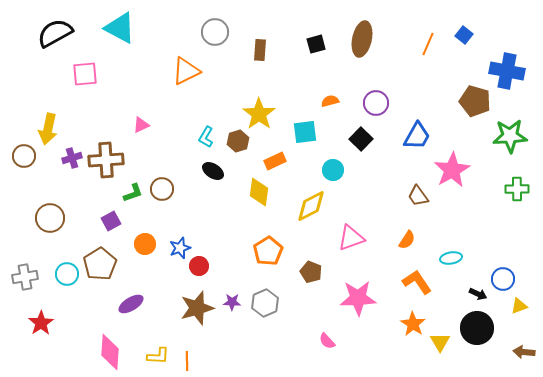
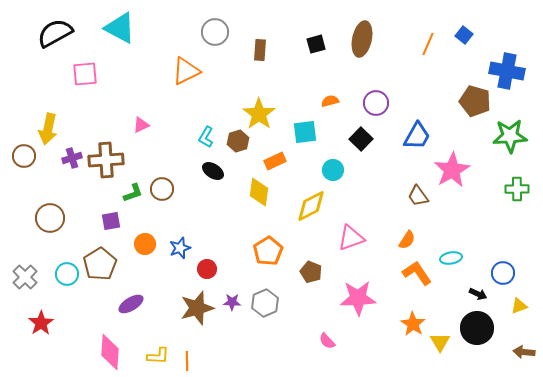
purple square at (111, 221): rotated 18 degrees clockwise
red circle at (199, 266): moved 8 px right, 3 px down
gray cross at (25, 277): rotated 35 degrees counterclockwise
blue circle at (503, 279): moved 6 px up
orange L-shape at (417, 282): moved 9 px up
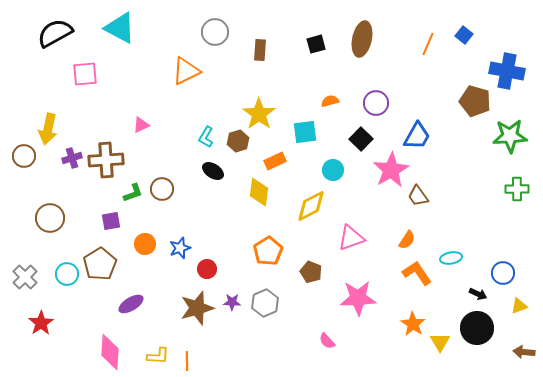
pink star at (452, 170): moved 61 px left
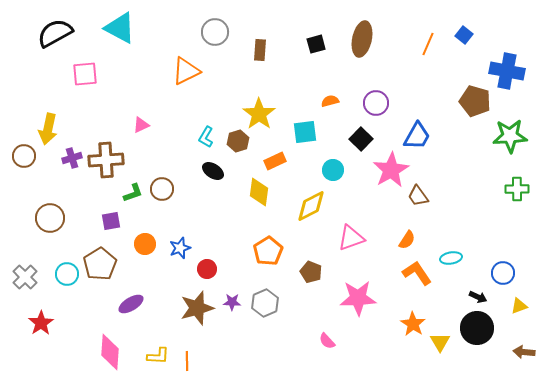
black arrow at (478, 294): moved 3 px down
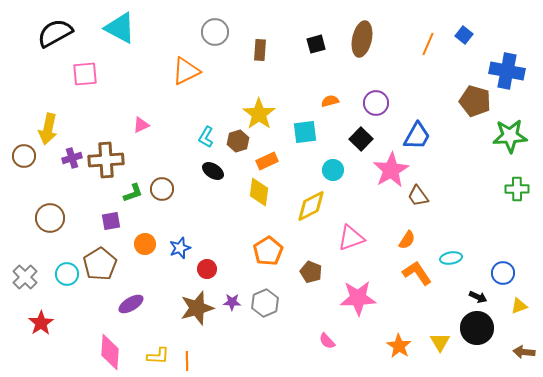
orange rectangle at (275, 161): moved 8 px left
orange star at (413, 324): moved 14 px left, 22 px down
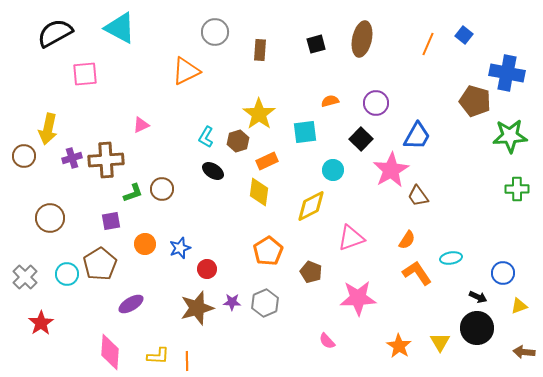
blue cross at (507, 71): moved 2 px down
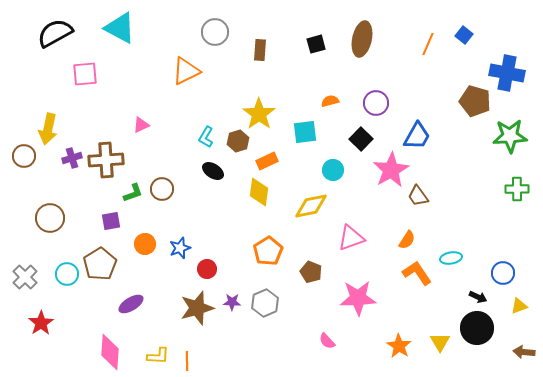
yellow diamond at (311, 206): rotated 16 degrees clockwise
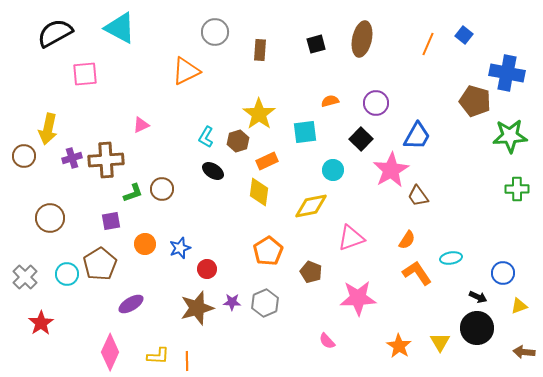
pink diamond at (110, 352): rotated 21 degrees clockwise
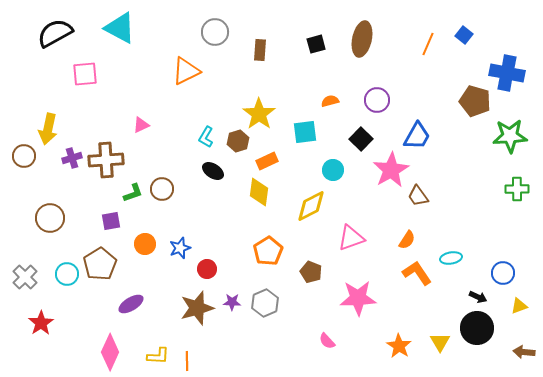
purple circle at (376, 103): moved 1 px right, 3 px up
yellow diamond at (311, 206): rotated 16 degrees counterclockwise
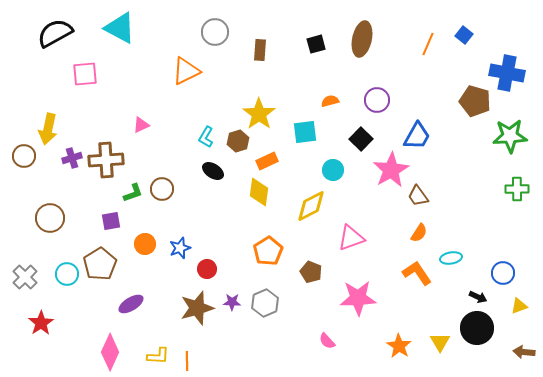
orange semicircle at (407, 240): moved 12 px right, 7 px up
